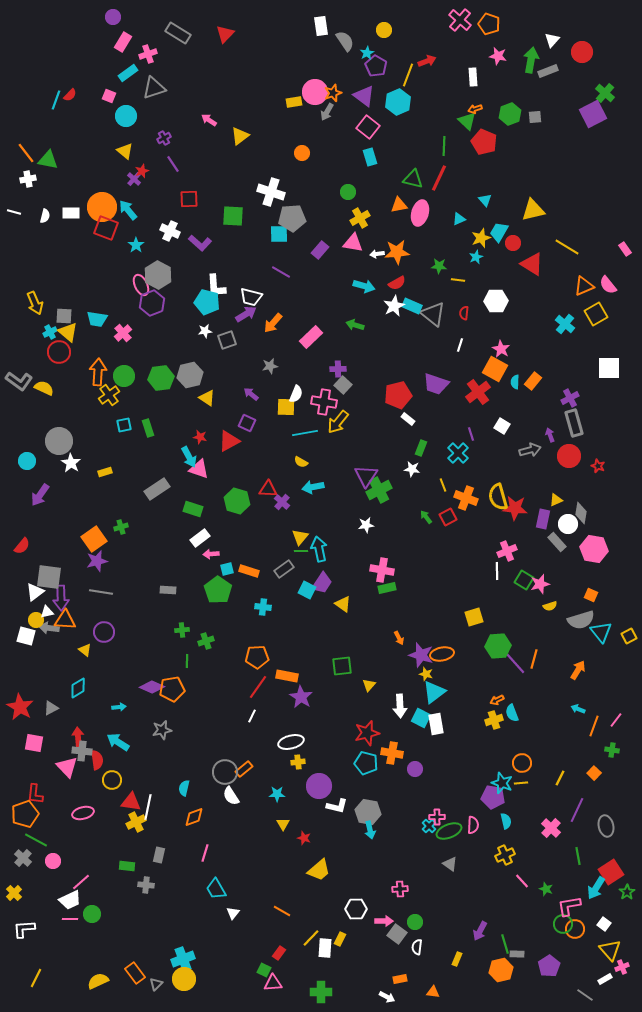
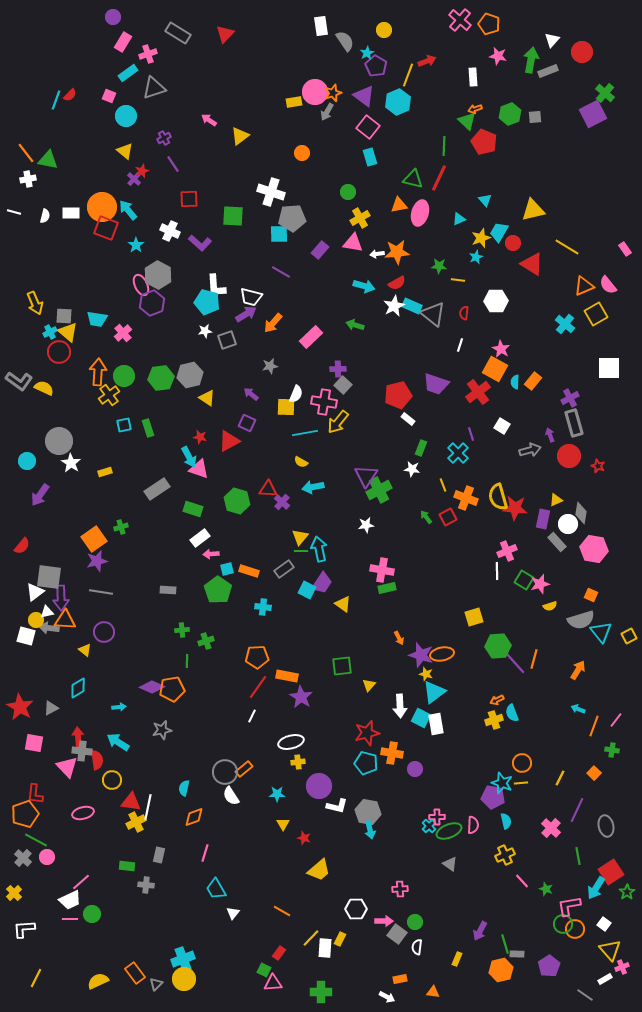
pink circle at (53, 861): moved 6 px left, 4 px up
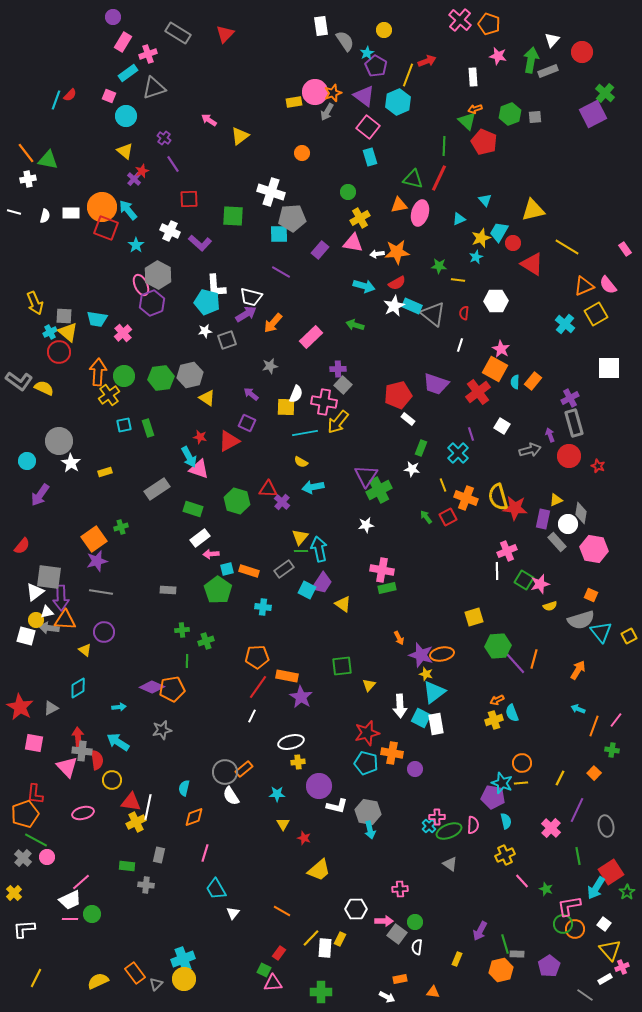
purple cross at (164, 138): rotated 24 degrees counterclockwise
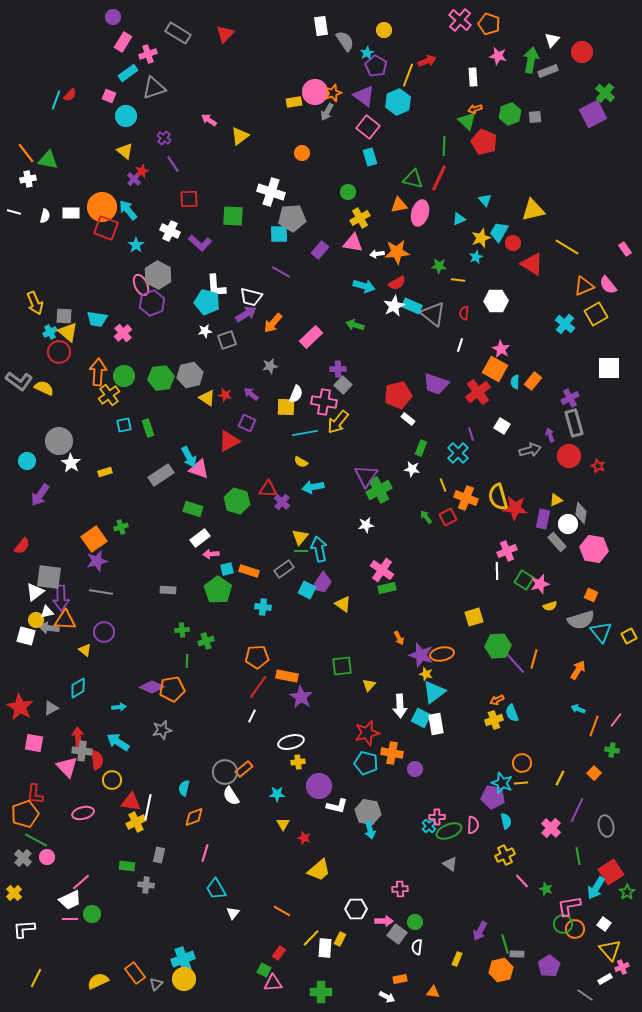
red star at (200, 437): moved 25 px right, 42 px up
gray rectangle at (157, 489): moved 4 px right, 14 px up
pink cross at (382, 570): rotated 25 degrees clockwise
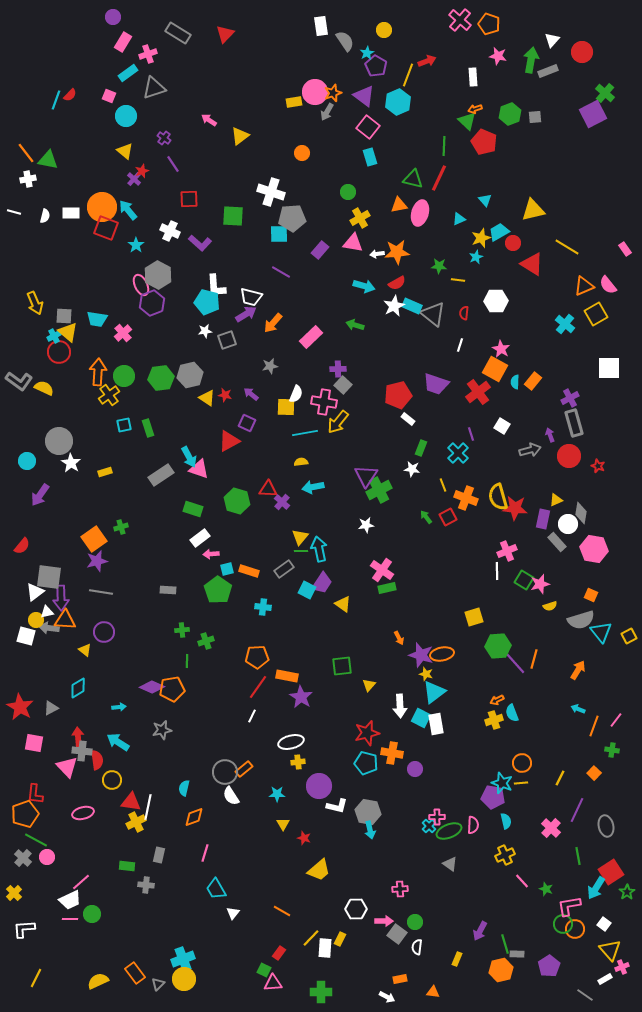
cyan trapezoid at (499, 232): rotated 30 degrees clockwise
cyan cross at (50, 332): moved 4 px right, 4 px down
yellow semicircle at (301, 462): rotated 144 degrees clockwise
gray triangle at (156, 984): moved 2 px right
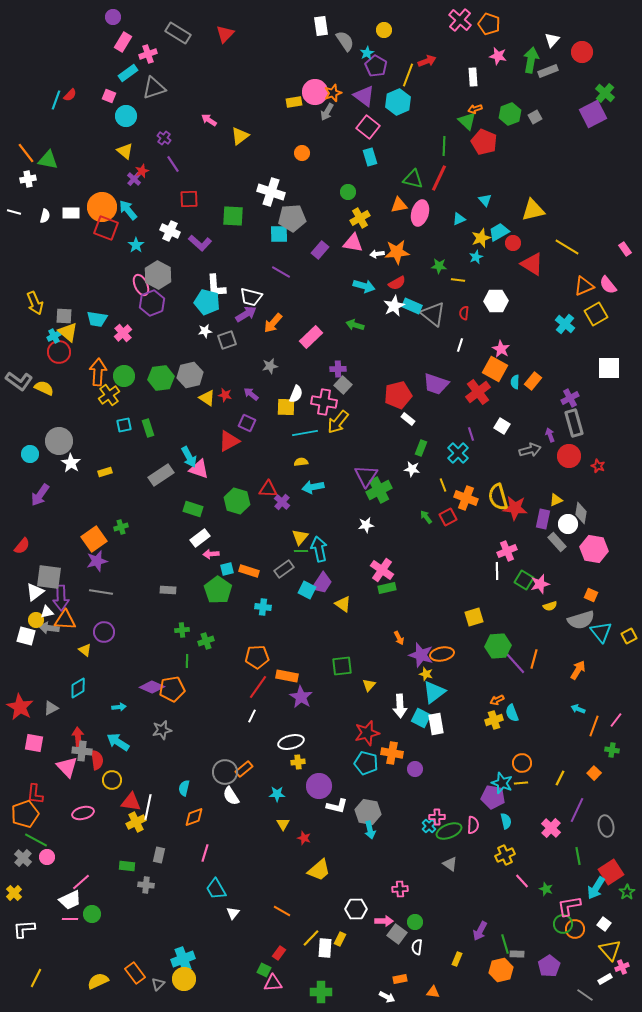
gray square at (535, 117): rotated 24 degrees counterclockwise
cyan circle at (27, 461): moved 3 px right, 7 px up
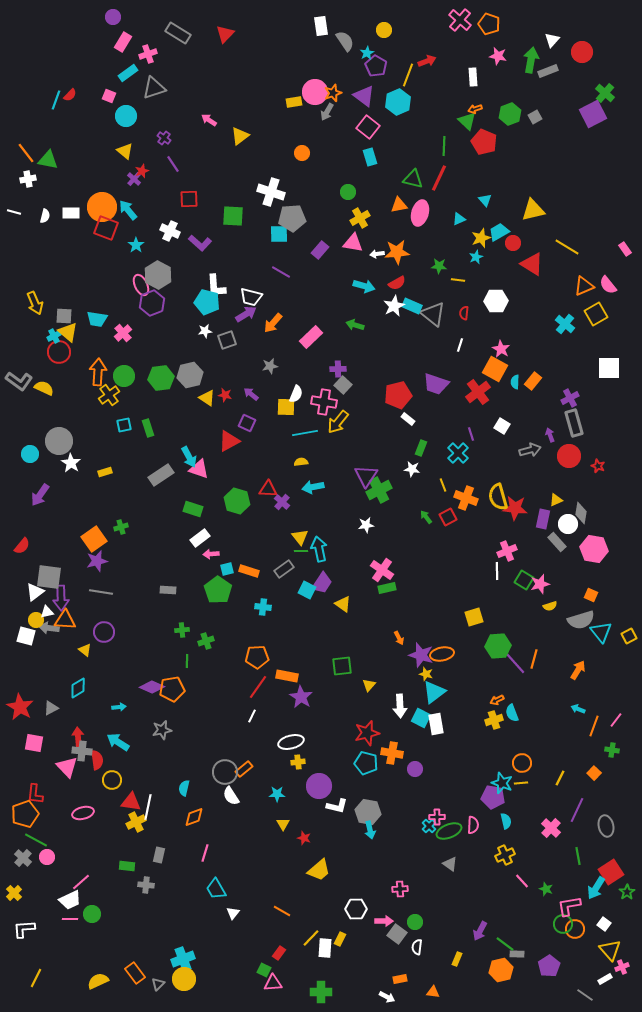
yellow triangle at (300, 537): rotated 18 degrees counterclockwise
green line at (505, 944): rotated 36 degrees counterclockwise
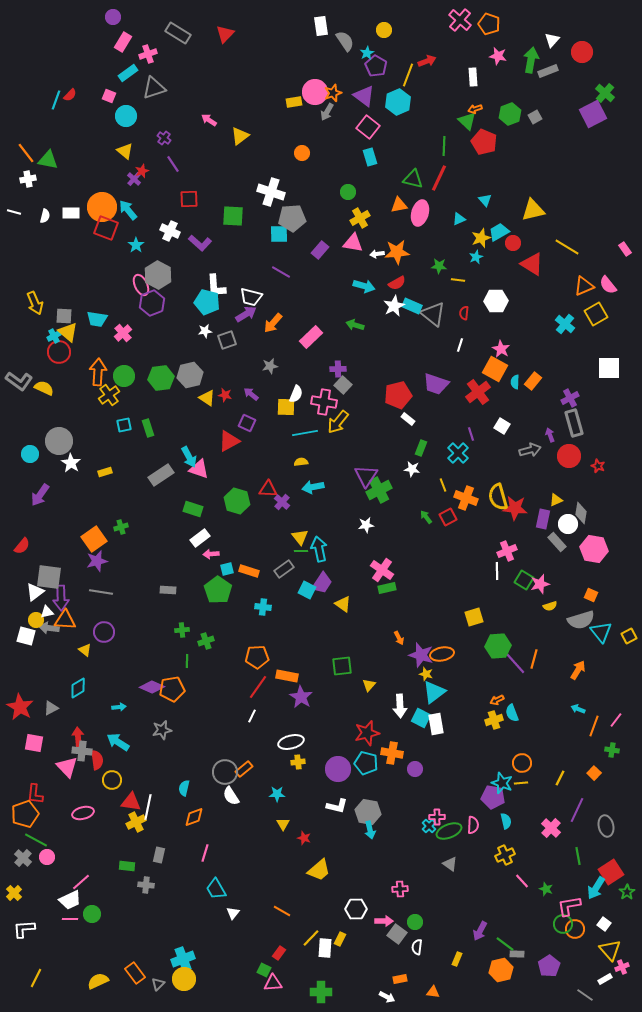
purple circle at (319, 786): moved 19 px right, 17 px up
